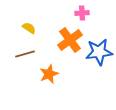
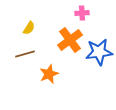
yellow semicircle: rotated 88 degrees clockwise
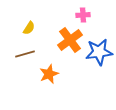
pink cross: moved 1 px right, 2 px down
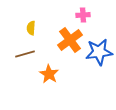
yellow semicircle: moved 2 px right; rotated 152 degrees clockwise
orange star: rotated 18 degrees counterclockwise
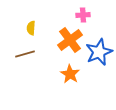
blue star: rotated 16 degrees counterclockwise
orange star: moved 21 px right
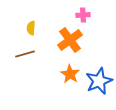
blue star: moved 29 px down
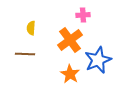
brown line: rotated 18 degrees clockwise
blue star: moved 1 px left, 21 px up
